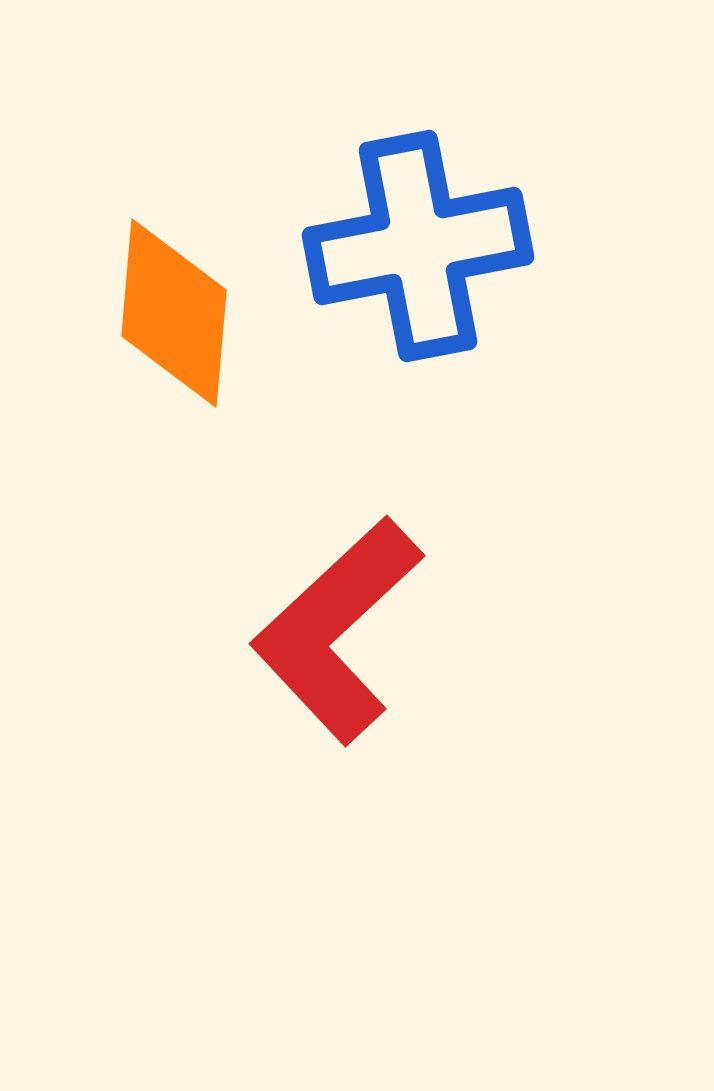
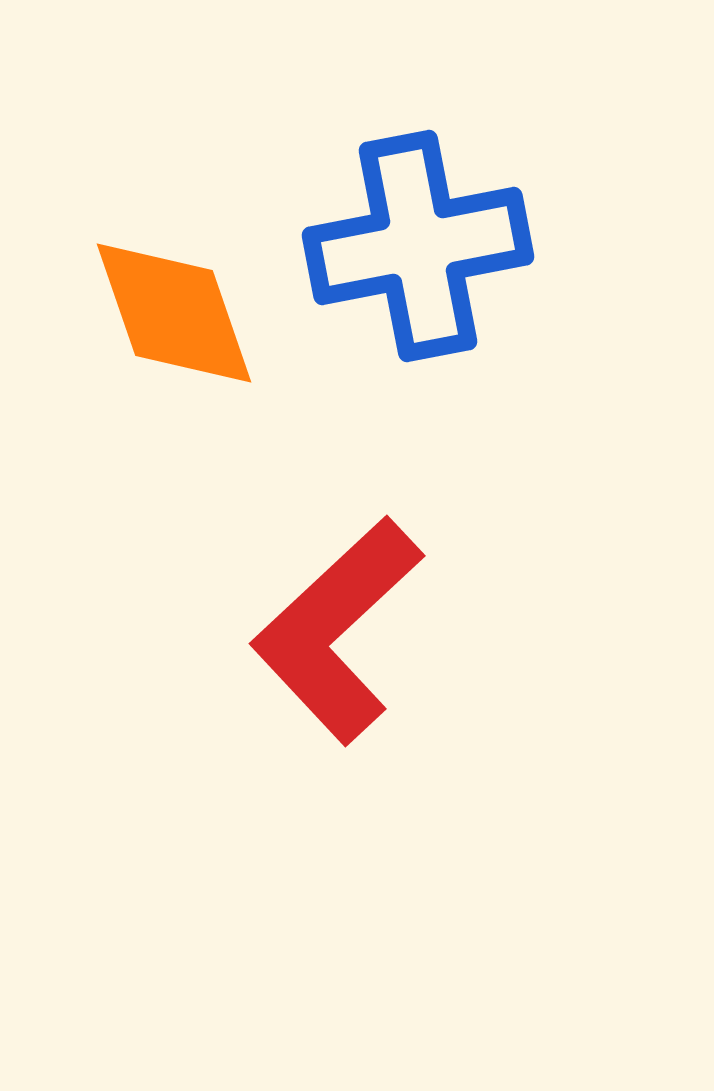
orange diamond: rotated 24 degrees counterclockwise
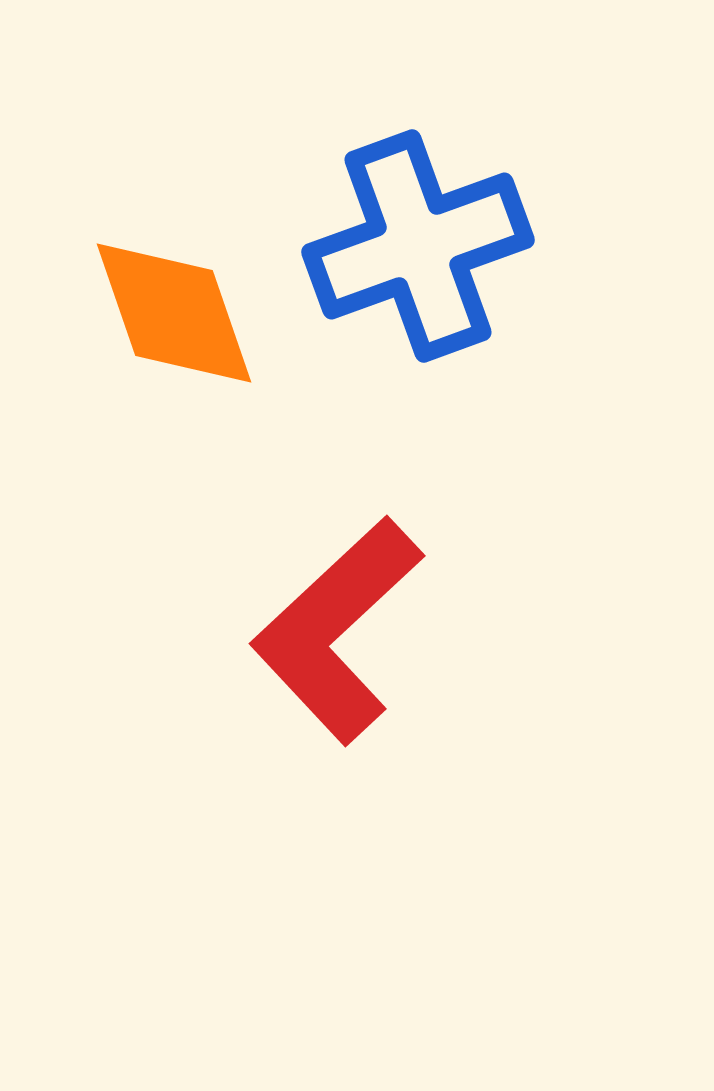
blue cross: rotated 9 degrees counterclockwise
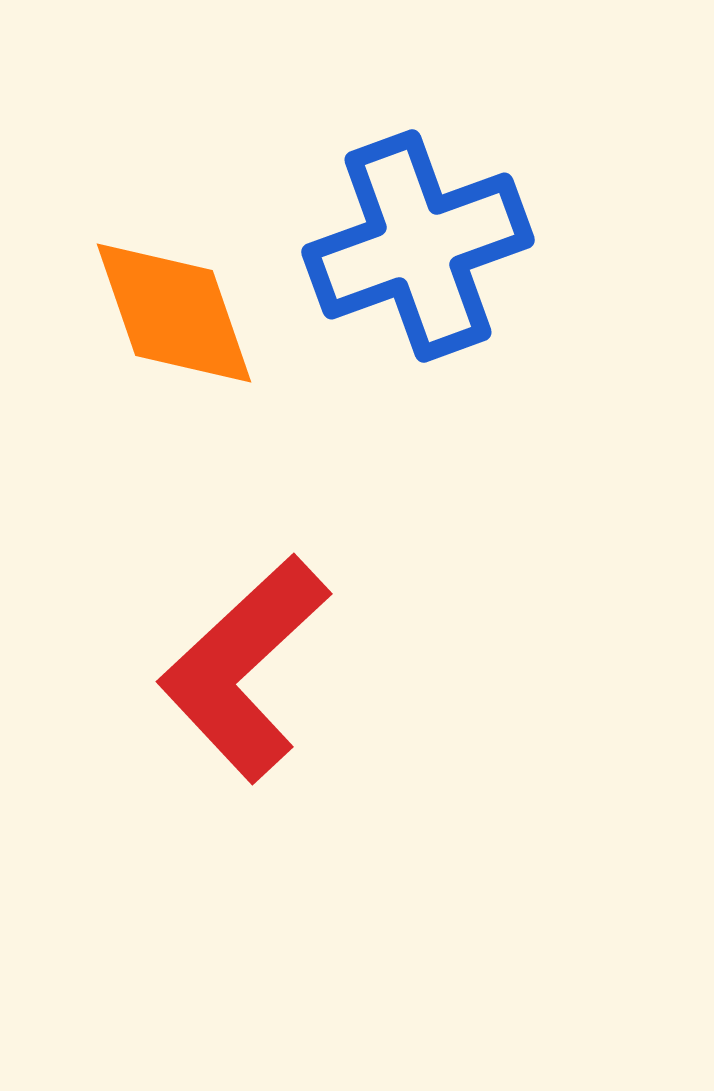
red L-shape: moved 93 px left, 38 px down
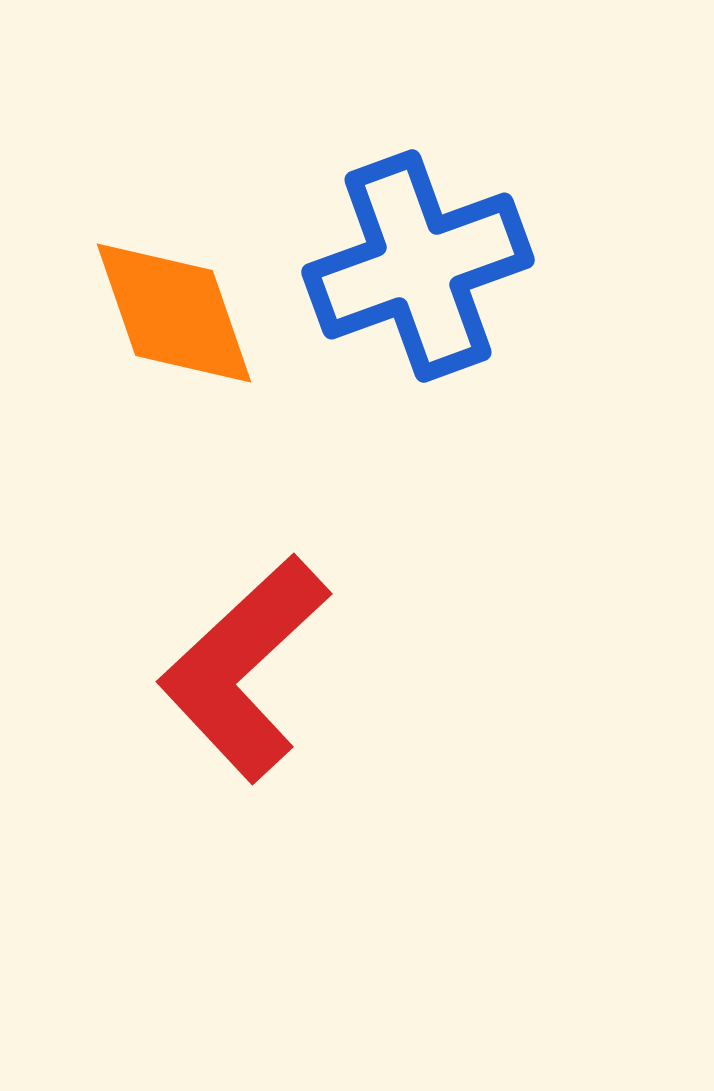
blue cross: moved 20 px down
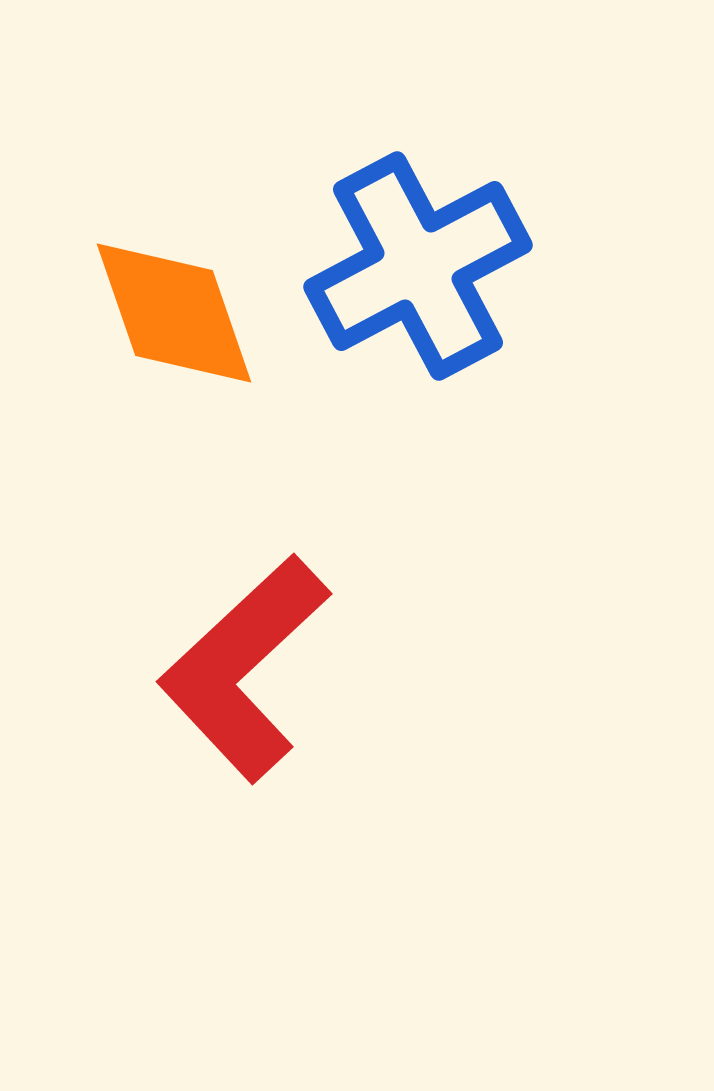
blue cross: rotated 8 degrees counterclockwise
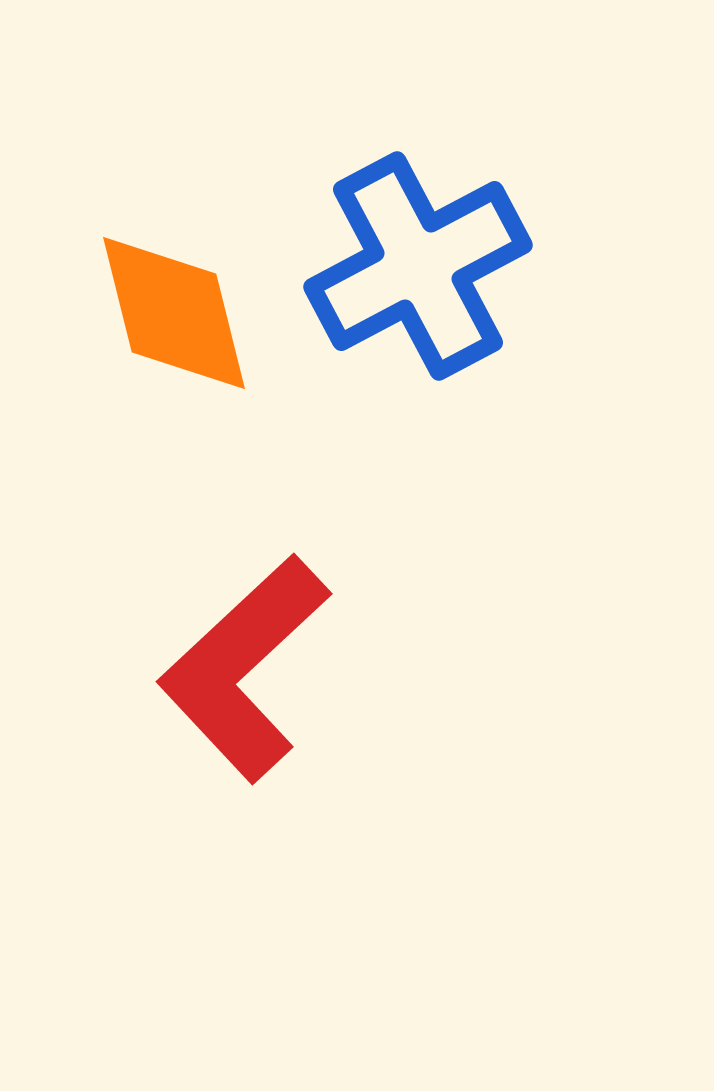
orange diamond: rotated 5 degrees clockwise
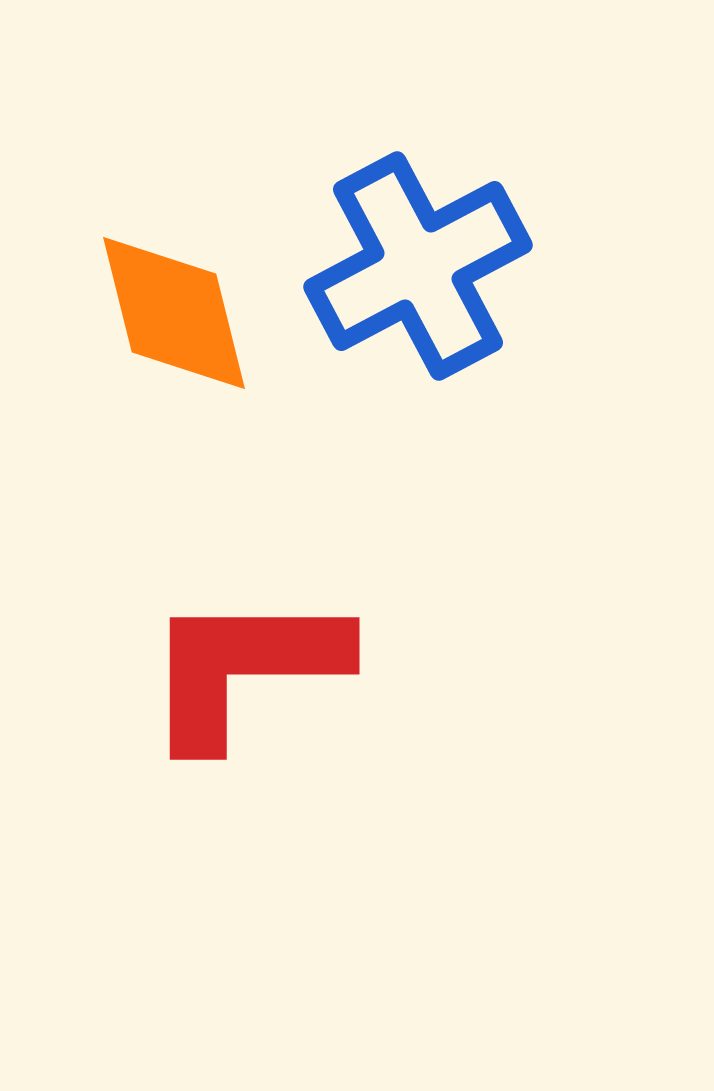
red L-shape: rotated 43 degrees clockwise
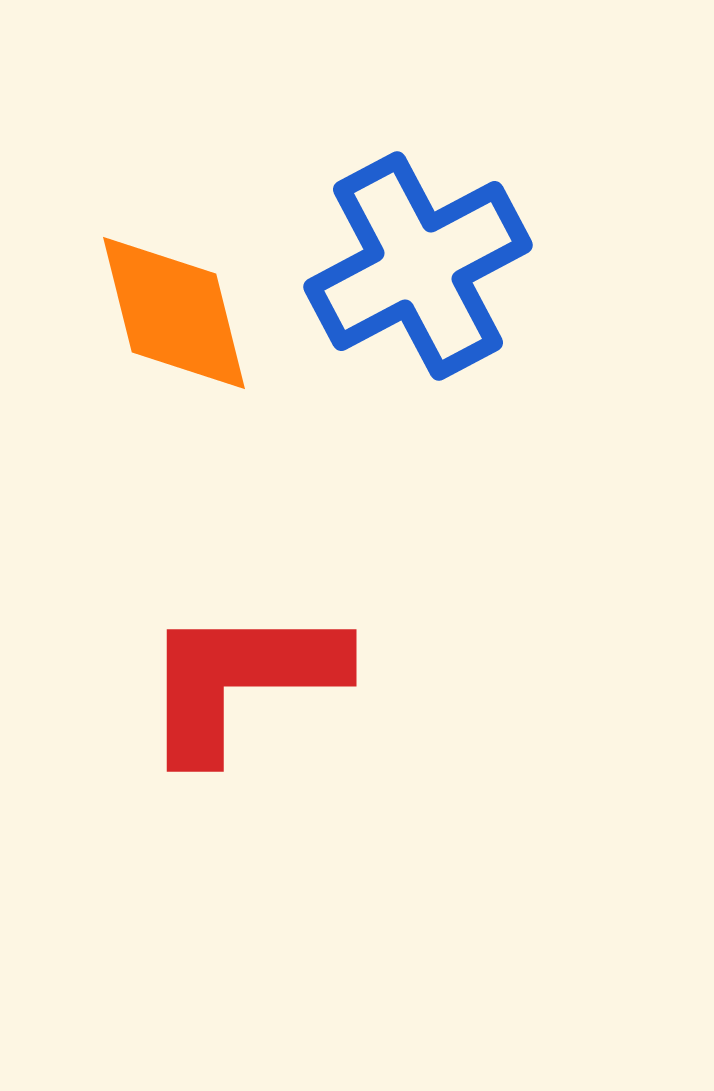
red L-shape: moved 3 px left, 12 px down
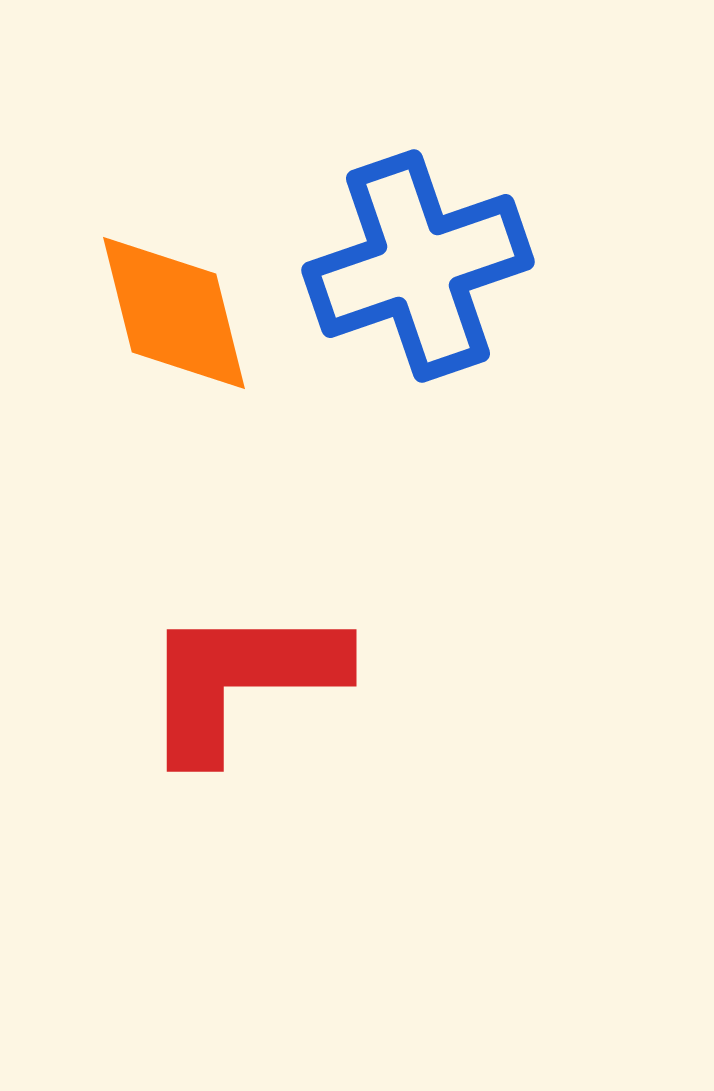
blue cross: rotated 9 degrees clockwise
